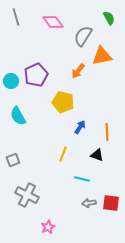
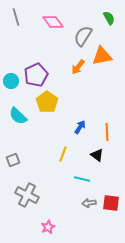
orange arrow: moved 4 px up
yellow pentagon: moved 16 px left; rotated 20 degrees clockwise
cyan semicircle: rotated 18 degrees counterclockwise
black triangle: rotated 16 degrees clockwise
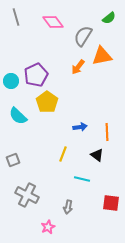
green semicircle: rotated 80 degrees clockwise
blue arrow: rotated 48 degrees clockwise
gray arrow: moved 21 px left, 4 px down; rotated 72 degrees counterclockwise
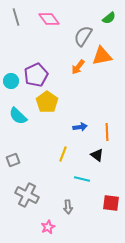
pink diamond: moved 4 px left, 3 px up
gray arrow: rotated 16 degrees counterclockwise
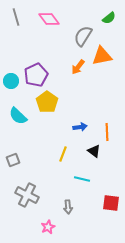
black triangle: moved 3 px left, 4 px up
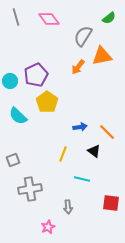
cyan circle: moved 1 px left
orange line: rotated 42 degrees counterclockwise
gray cross: moved 3 px right, 6 px up; rotated 35 degrees counterclockwise
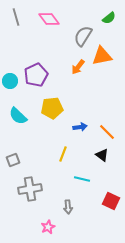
yellow pentagon: moved 5 px right, 6 px down; rotated 30 degrees clockwise
black triangle: moved 8 px right, 4 px down
red square: moved 2 px up; rotated 18 degrees clockwise
